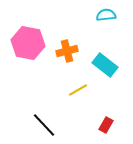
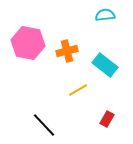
cyan semicircle: moved 1 px left
red rectangle: moved 1 px right, 6 px up
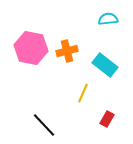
cyan semicircle: moved 3 px right, 4 px down
pink hexagon: moved 3 px right, 5 px down
yellow line: moved 5 px right, 3 px down; rotated 36 degrees counterclockwise
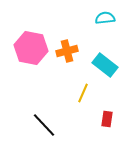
cyan semicircle: moved 3 px left, 1 px up
red rectangle: rotated 21 degrees counterclockwise
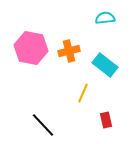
orange cross: moved 2 px right
red rectangle: moved 1 px left, 1 px down; rotated 21 degrees counterclockwise
black line: moved 1 px left
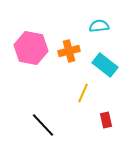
cyan semicircle: moved 6 px left, 8 px down
